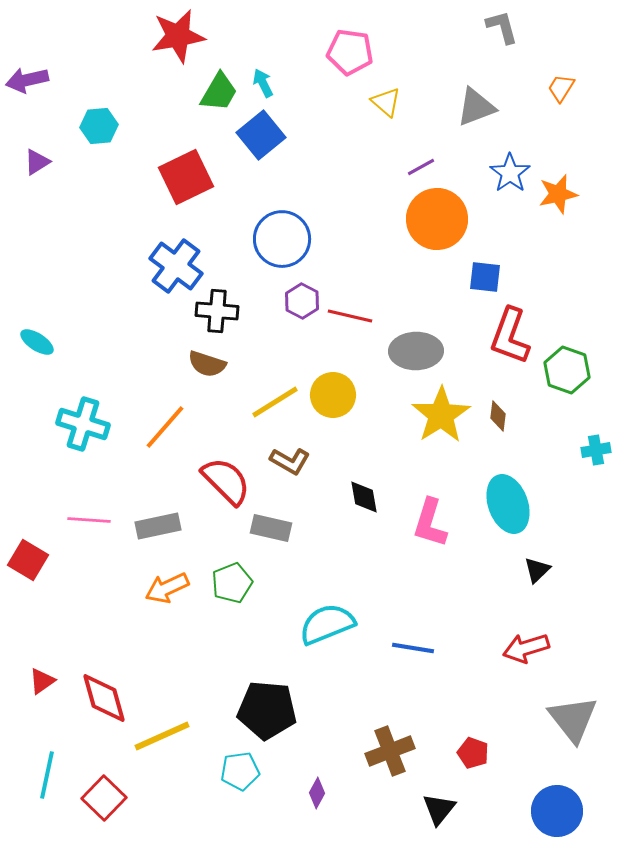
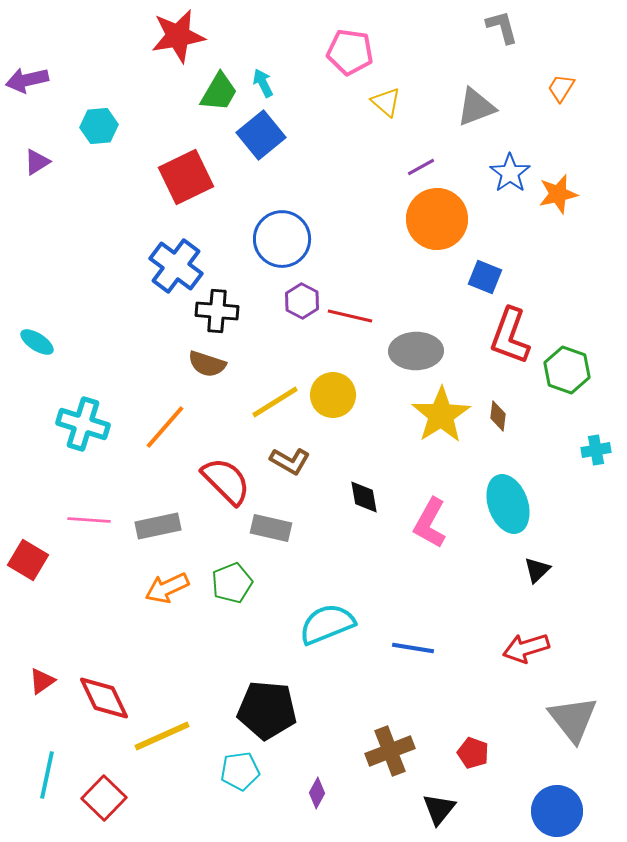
blue square at (485, 277): rotated 16 degrees clockwise
pink L-shape at (430, 523): rotated 12 degrees clockwise
red diamond at (104, 698): rotated 10 degrees counterclockwise
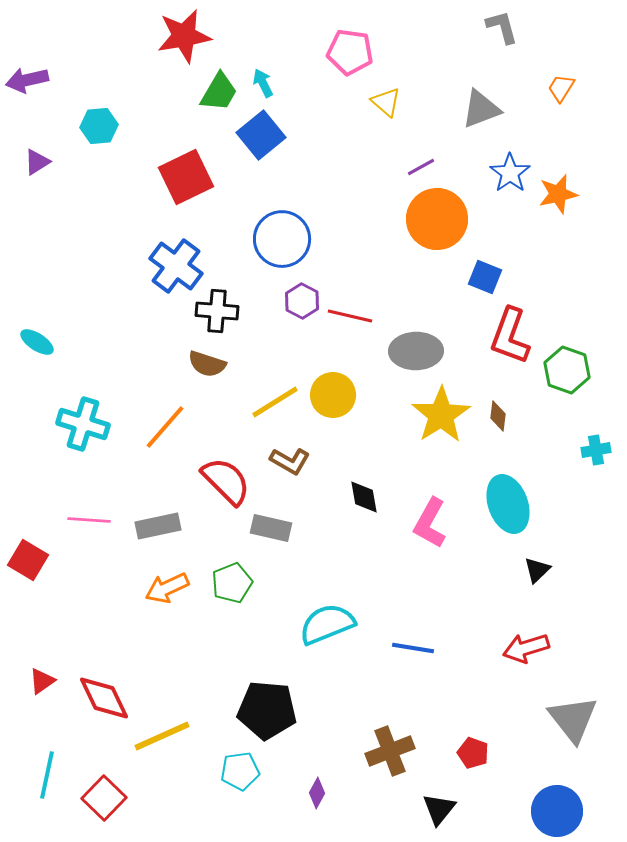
red star at (178, 36): moved 6 px right
gray triangle at (476, 107): moved 5 px right, 2 px down
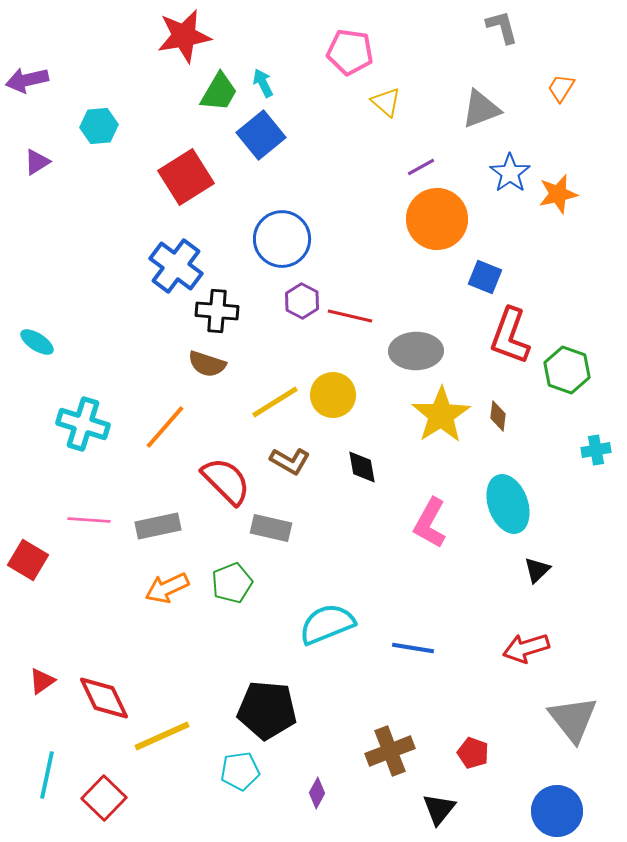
red square at (186, 177): rotated 6 degrees counterclockwise
black diamond at (364, 497): moved 2 px left, 30 px up
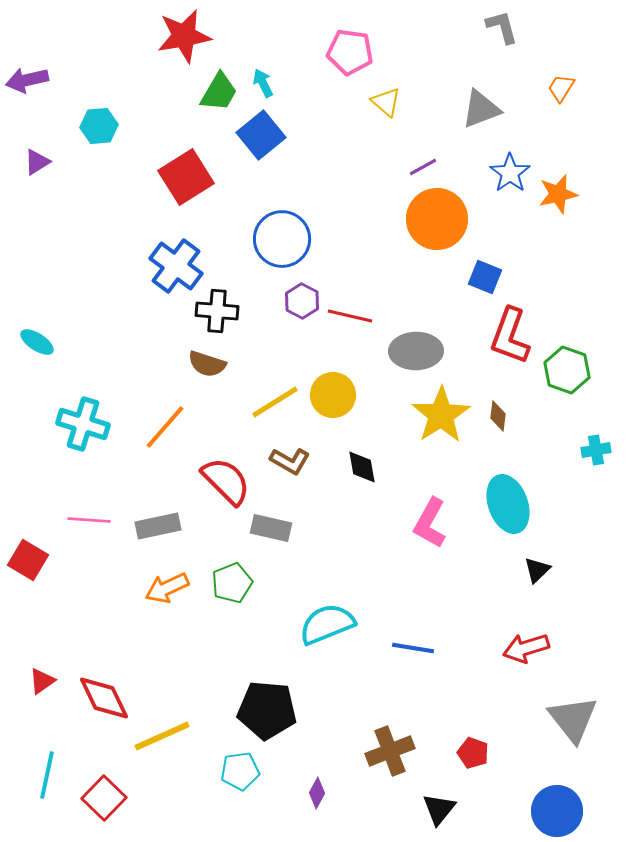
purple line at (421, 167): moved 2 px right
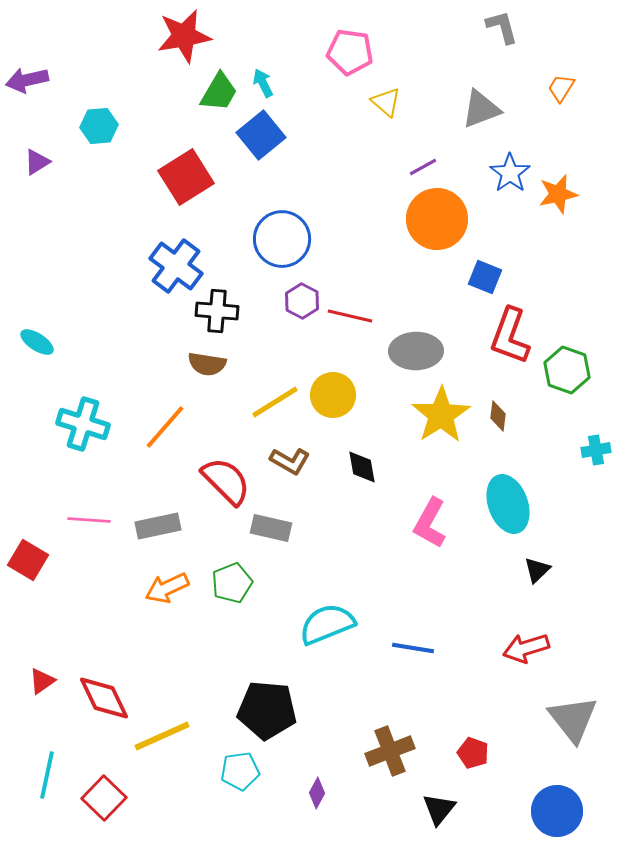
brown semicircle at (207, 364): rotated 9 degrees counterclockwise
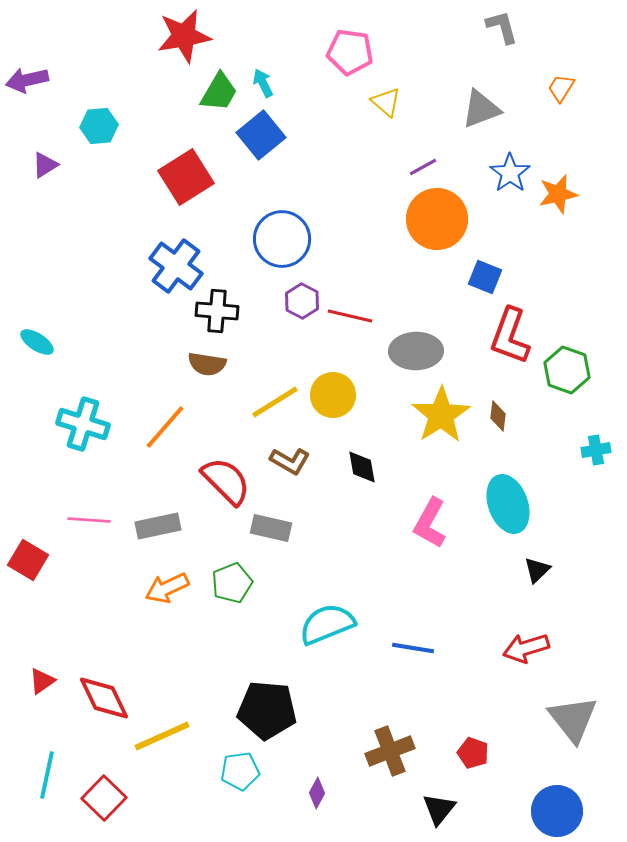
purple triangle at (37, 162): moved 8 px right, 3 px down
